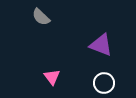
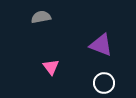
gray semicircle: rotated 126 degrees clockwise
pink triangle: moved 1 px left, 10 px up
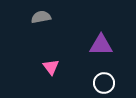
purple triangle: rotated 20 degrees counterclockwise
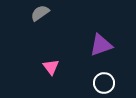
gray semicircle: moved 1 px left, 4 px up; rotated 24 degrees counterclockwise
purple triangle: rotated 20 degrees counterclockwise
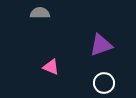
gray semicircle: rotated 36 degrees clockwise
pink triangle: rotated 30 degrees counterclockwise
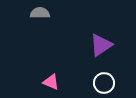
purple triangle: rotated 15 degrees counterclockwise
pink triangle: moved 15 px down
